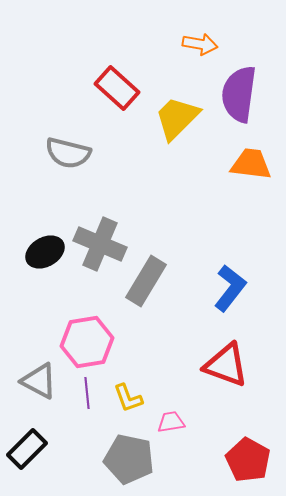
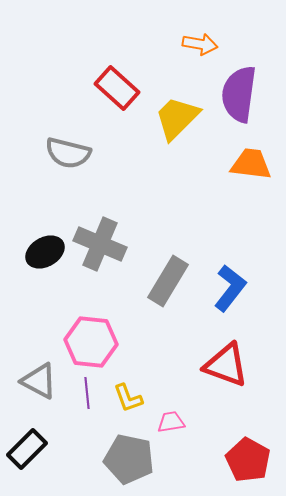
gray rectangle: moved 22 px right
pink hexagon: moved 4 px right; rotated 15 degrees clockwise
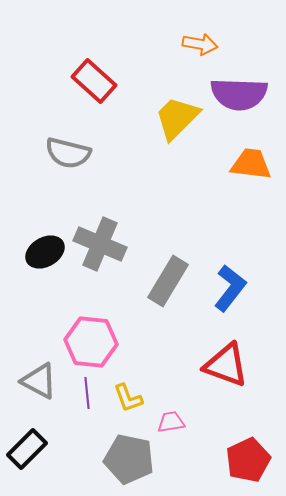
red rectangle: moved 23 px left, 7 px up
purple semicircle: rotated 96 degrees counterclockwise
red pentagon: rotated 18 degrees clockwise
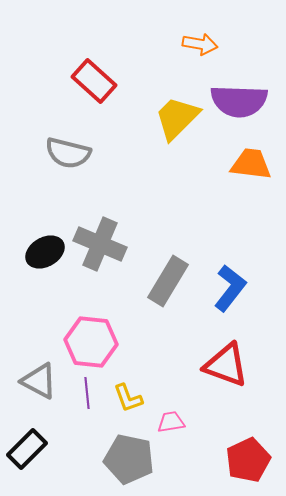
purple semicircle: moved 7 px down
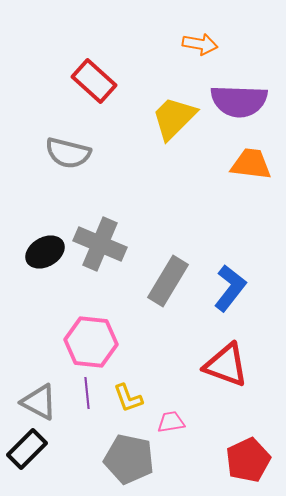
yellow trapezoid: moved 3 px left
gray triangle: moved 21 px down
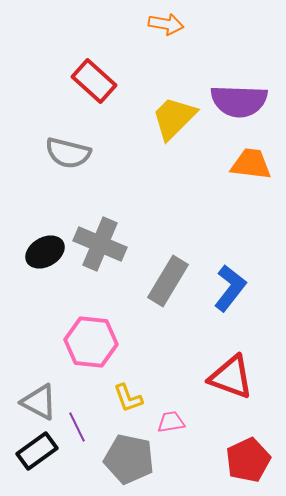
orange arrow: moved 34 px left, 20 px up
red triangle: moved 5 px right, 12 px down
purple line: moved 10 px left, 34 px down; rotated 20 degrees counterclockwise
black rectangle: moved 10 px right, 2 px down; rotated 9 degrees clockwise
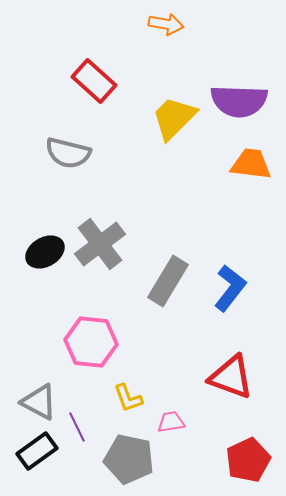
gray cross: rotated 30 degrees clockwise
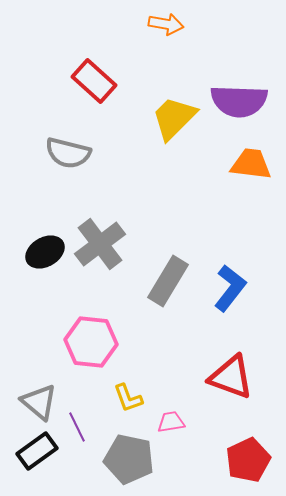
gray triangle: rotated 12 degrees clockwise
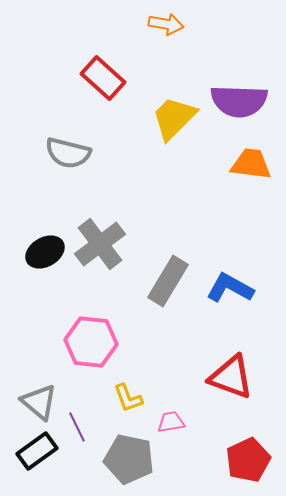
red rectangle: moved 9 px right, 3 px up
blue L-shape: rotated 99 degrees counterclockwise
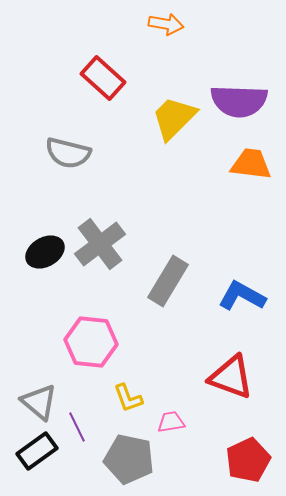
blue L-shape: moved 12 px right, 8 px down
